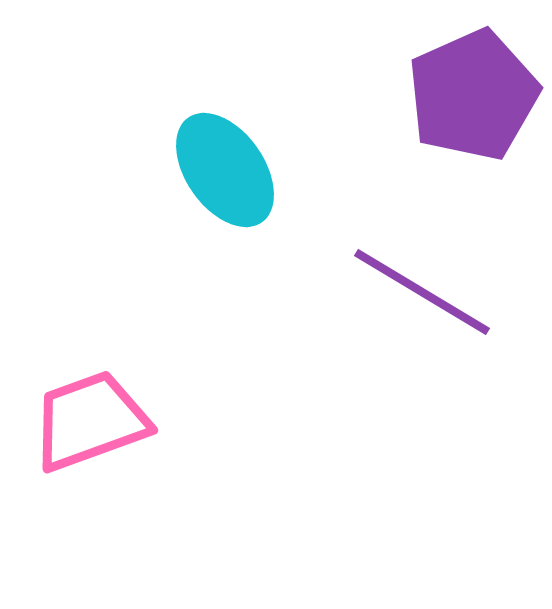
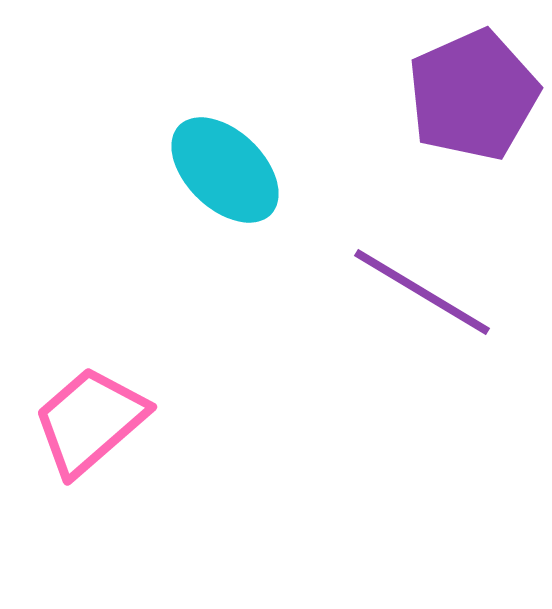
cyan ellipse: rotated 11 degrees counterclockwise
pink trapezoid: rotated 21 degrees counterclockwise
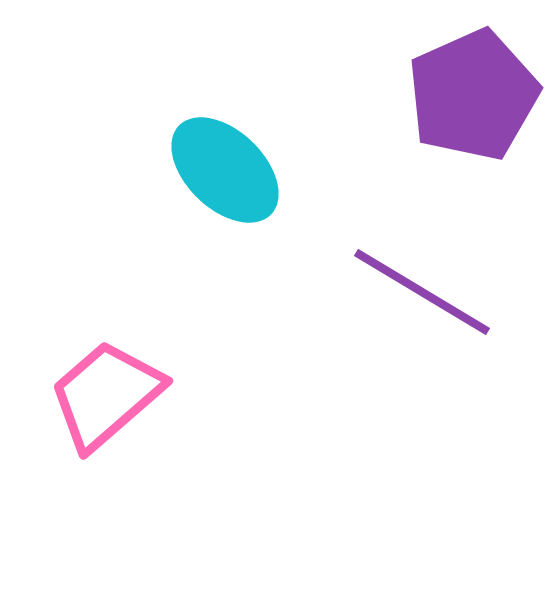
pink trapezoid: moved 16 px right, 26 px up
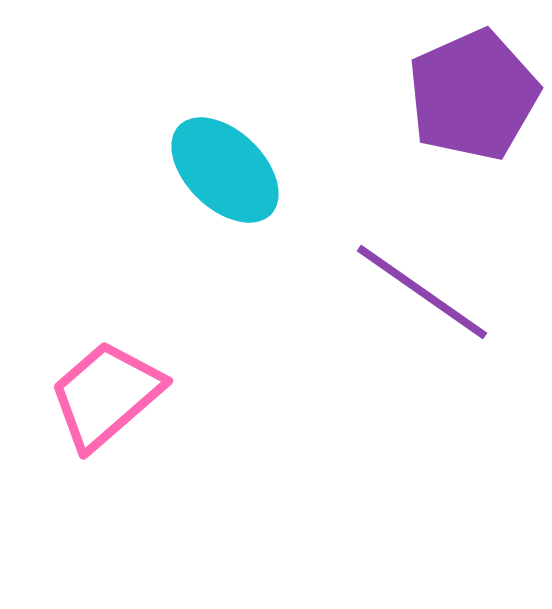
purple line: rotated 4 degrees clockwise
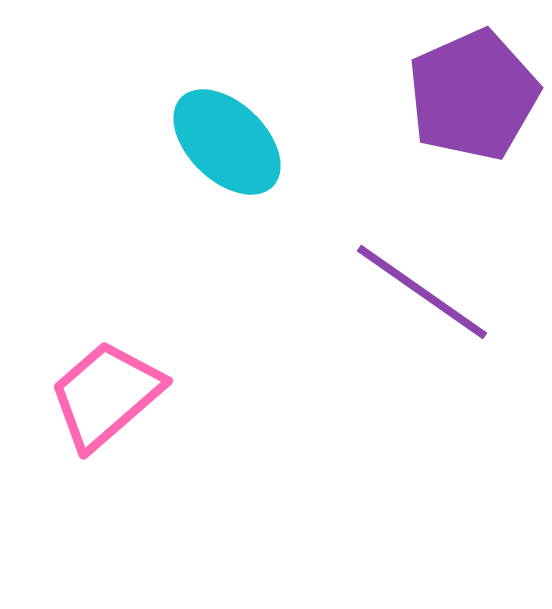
cyan ellipse: moved 2 px right, 28 px up
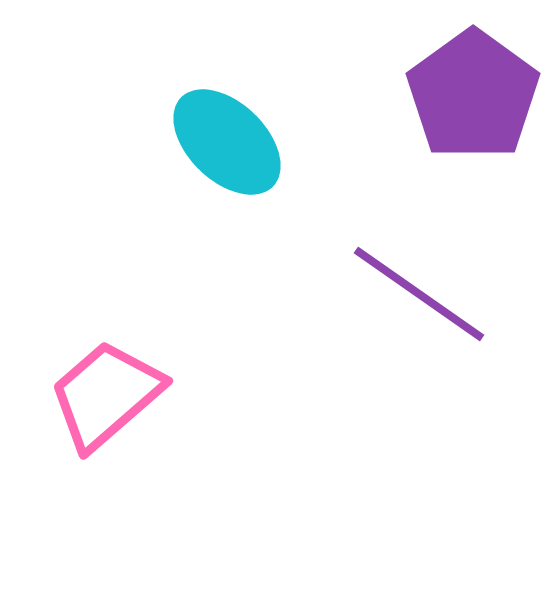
purple pentagon: rotated 12 degrees counterclockwise
purple line: moved 3 px left, 2 px down
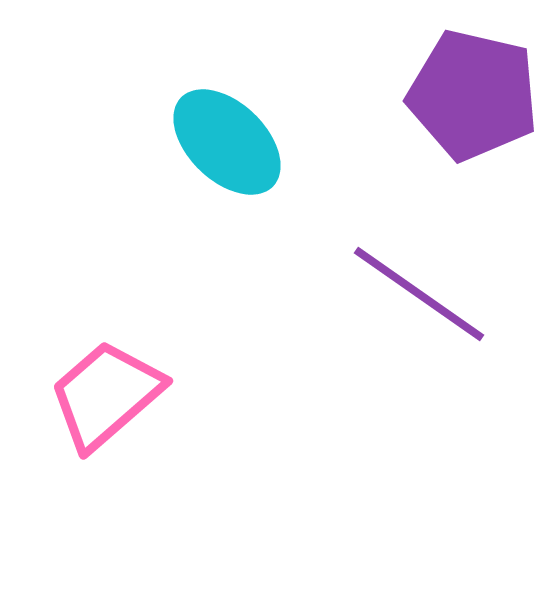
purple pentagon: rotated 23 degrees counterclockwise
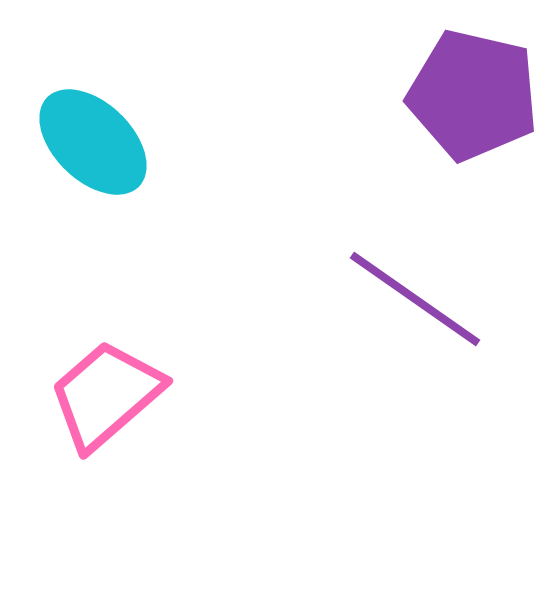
cyan ellipse: moved 134 px left
purple line: moved 4 px left, 5 px down
